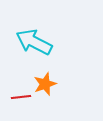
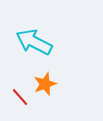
red line: moved 1 px left; rotated 54 degrees clockwise
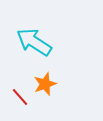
cyan arrow: rotated 6 degrees clockwise
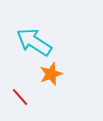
orange star: moved 6 px right, 10 px up
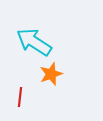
red line: rotated 48 degrees clockwise
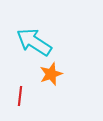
red line: moved 1 px up
